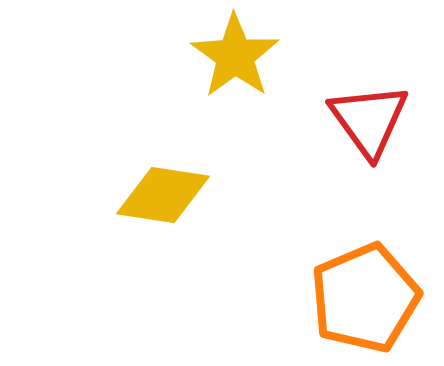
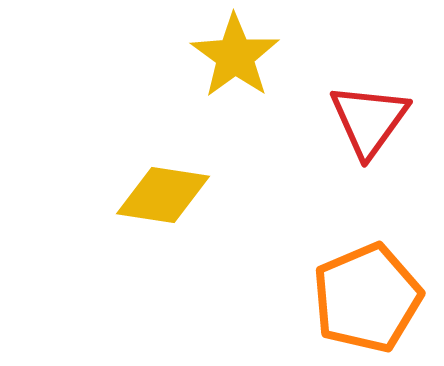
red triangle: rotated 12 degrees clockwise
orange pentagon: moved 2 px right
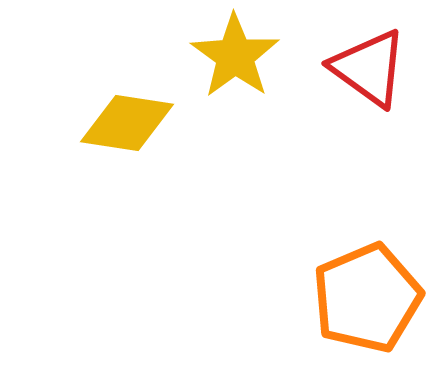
red triangle: moved 52 px up; rotated 30 degrees counterclockwise
yellow diamond: moved 36 px left, 72 px up
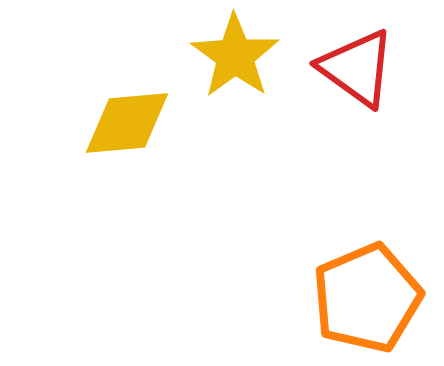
red triangle: moved 12 px left
yellow diamond: rotated 14 degrees counterclockwise
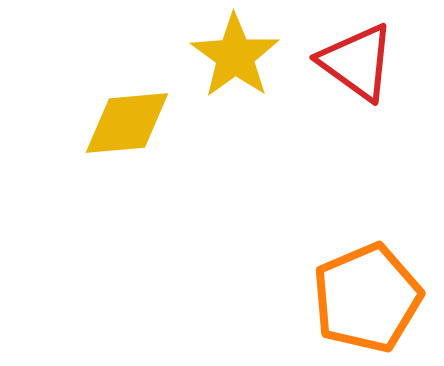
red triangle: moved 6 px up
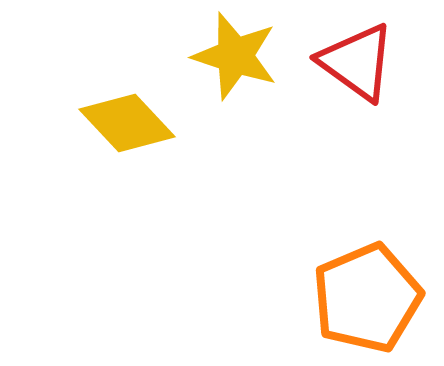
yellow star: rotated 18 degrees counterclockwise
yellow diamond: rotated 52 degrees clockwise
